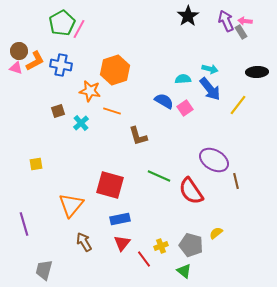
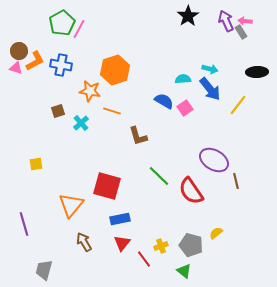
green line: rotated 20 degrees clockwise
red square: moved 3 px left, 1 px down
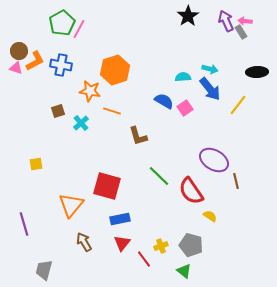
cyan semicircle: moved 2 px up
yellow semicircle: moved 6 px left, 17 px up; rotated 72 degrees clockwise
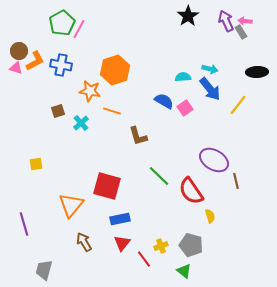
yellow semicircle: rotated 40 degrees clockwise
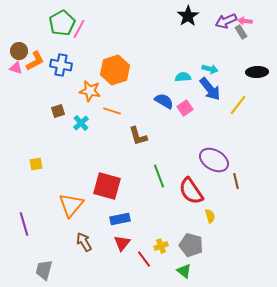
purple arrow: rotated 90 degrees counterclockwise
green line: rotated 25 degrees clockwise
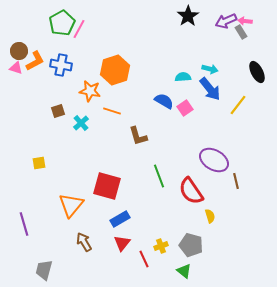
black ellipse: rotated 65 degrees clockwise
yellow square: moved 3 px right, 1 px up
blue rectangle: rotated 18 degrees counterclockwise
red line: rotated 12 degrees clockwise
